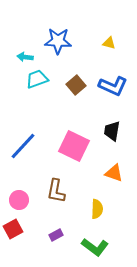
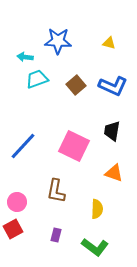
pink circle: moved 2 px left, 2 px down
purple rectangle: rotated 48 degrees counterclockwise
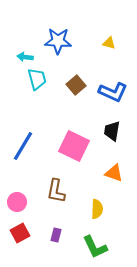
cyan trapezoid: rotated 95 degrees clockwise
blue L-shape: moved 6 px down
blue line: rotated 12 degrees counterclockwise
red square: moved 7 px right, 4 px down
green L-shape: rotated 28 degrees clockwise
